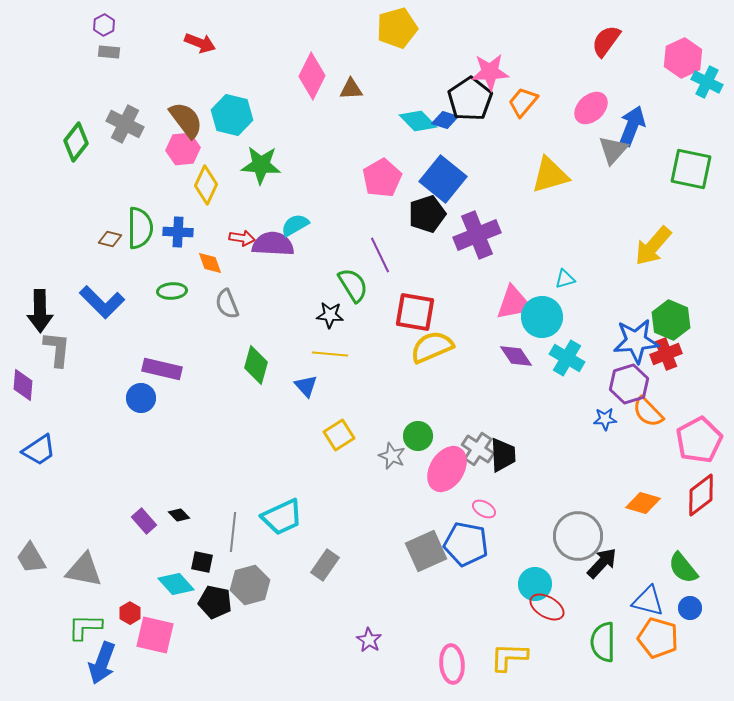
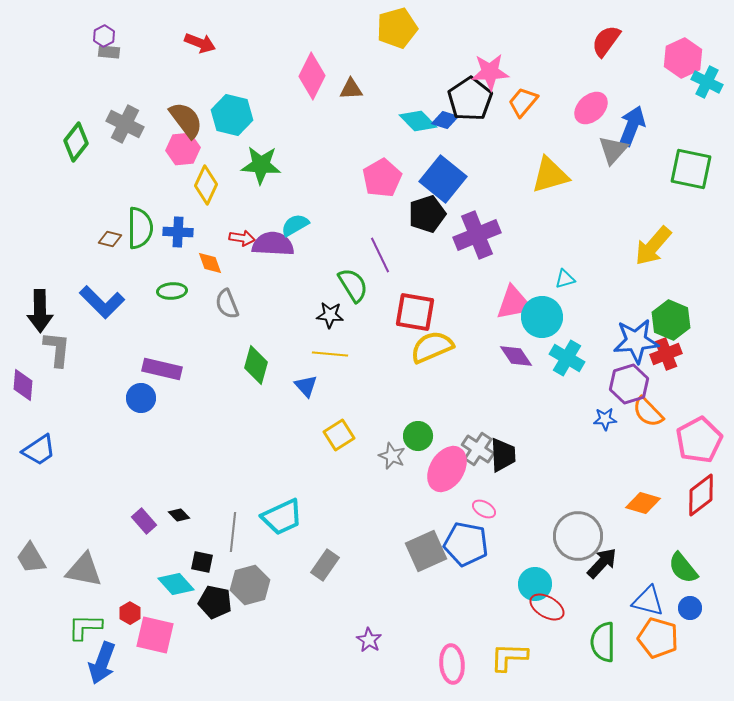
purple hexagon at (104, 25): moved 11 px down
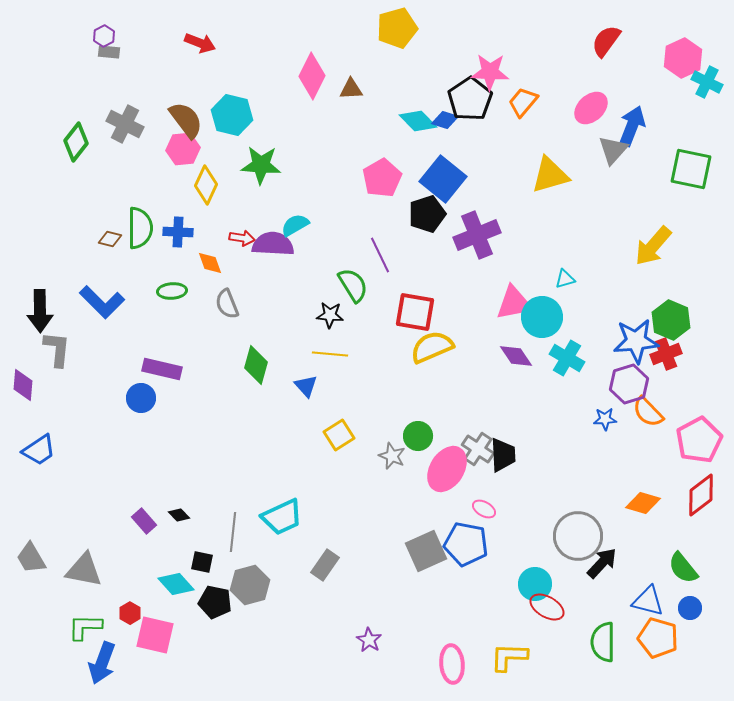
pink star at (490, 72): rotated 6 degrees clockwise
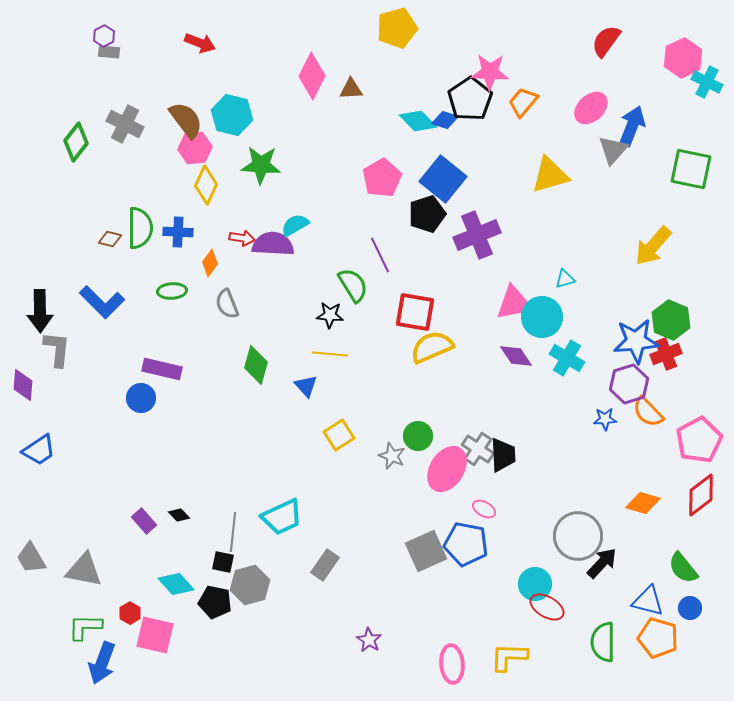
pink hexagon at (183, 149): moved 12 px right, 1 px up
orange diamond at (210, 263): rotated 56 degrees clockwise
black square at (202, 562): moved 21 px right
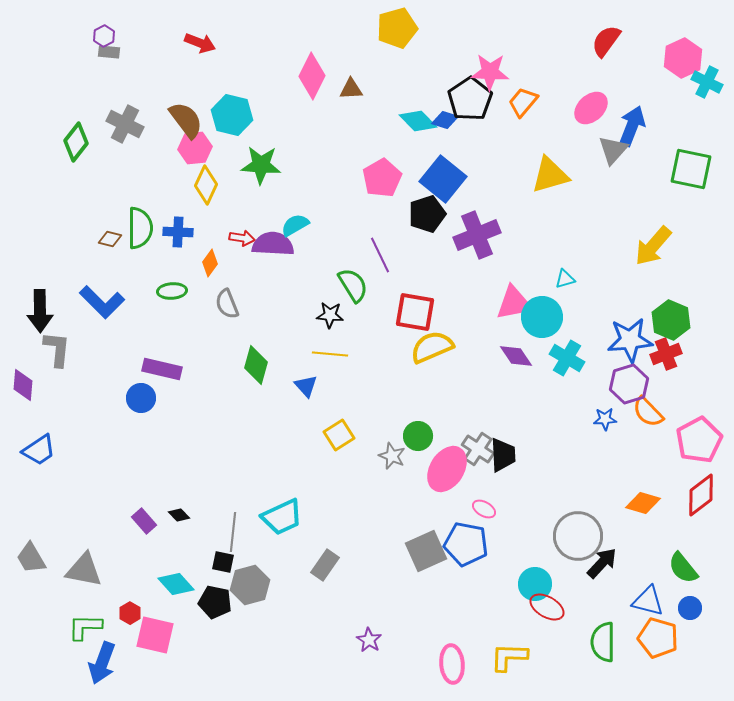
blue star at (636, 341): moved 6 px left, 1 px up
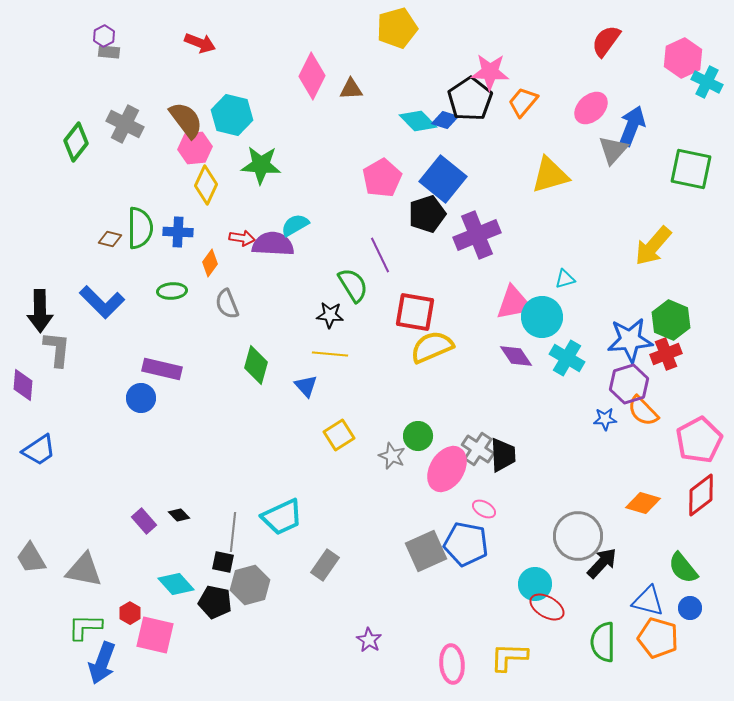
orange semicircle at (648, 412): moved 5 px left, 1 px up
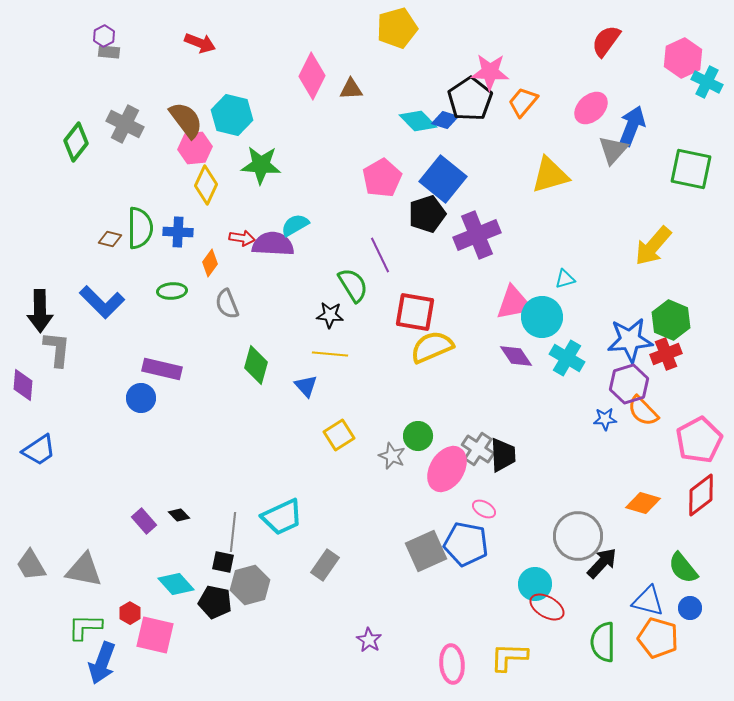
gray trapezoid at (31, 558): moved 7 px down
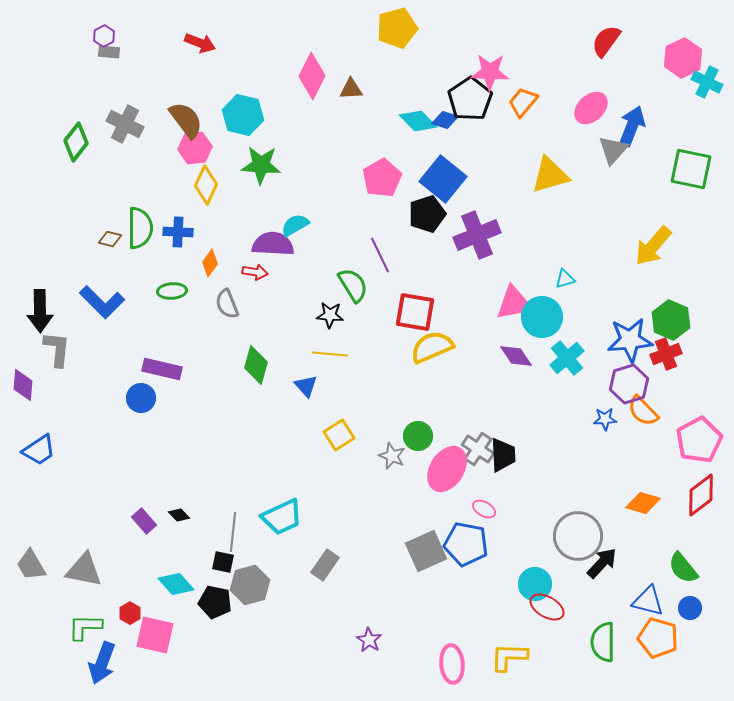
cyan hexagon at (232, 115): moved 11 px right
red arrow at (242, 238): moved 13 px right, 34 px down
cyan cross at (567, 358): rotated 20 degrees clockwise
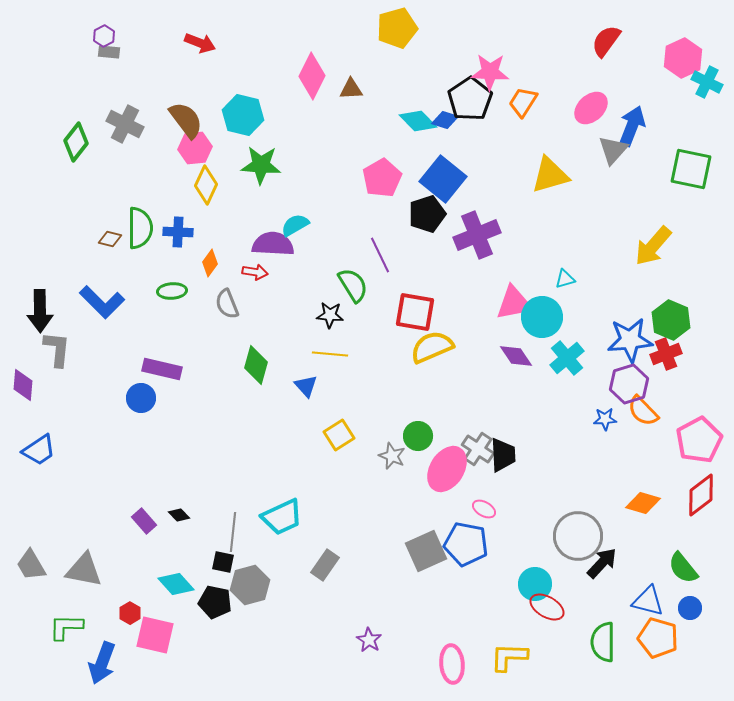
orange trapezoid at (523, 102): rotated 8 degrees counterclockwise
green L-shape at (85, 627): moved 19 px left
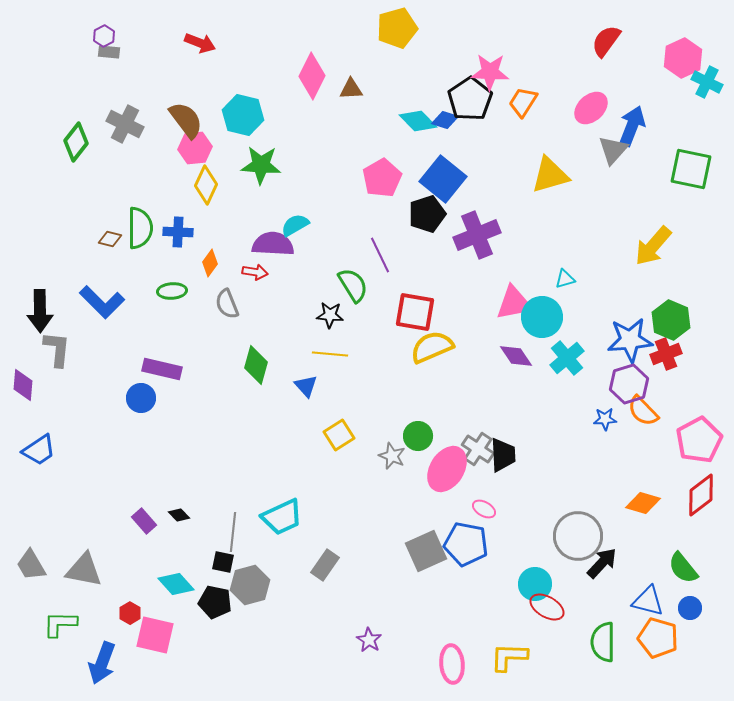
green L-shape at (66, 627): moved 6 px left, 3 px up
